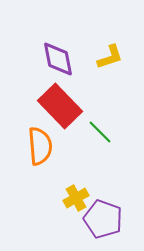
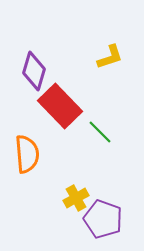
purple diamond: moved 24 px left, 12 px down; rotated 27 degrees clockwise
orange semicircle: moved 13 px left, 8 px down
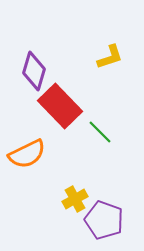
orange semicircle: rotated 69 degrees clockwise
yellow cross: moved 1 px left, 1 px down
purple pentagon: moved 1 px right, 1 px down
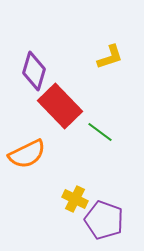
green line: rotated 8 degrees counterclockwise
yellow cross: rotated 35 degrees counterclockwise
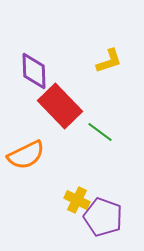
yellow L-shape: moved 1 px left, 4 px down
purple diamond: rotated 18 degrees counterclockwise
orange semicircle: moved 1 px left, 1 px down
yellow cross: moved 2 px right, 1 px down
purple pentagon: moved 1 px left, 3 px up
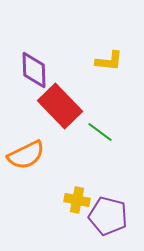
yellow L-shape: rotated 24 degrees clockwise
purple diamond: moved 1 px up
yellow cross: rotated 15 degrees counterclockwise
purple pentagon: moved 5 px right, 1 px up; rotated 6 degrees counterclockwise
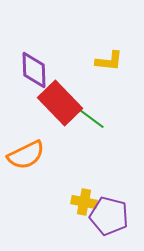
red rectangle: moved 3 px up
green line: moved 8 px left, 13 px up
yellow cross: moved 7 px right, 2 px down
purple pentagon: moved 1 px right
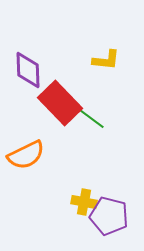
yellow L-shape: moved 3 px left, 1 px up
purple diamond: moved 6 px left
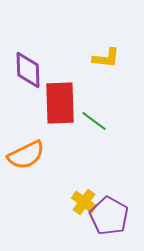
yellow L-shape: moved 2 px up
red rectangle: rotated 42 degrees clockwise
green line: moved 2 px right, 2 px down
yellow cross: rotated 25 degrees clockwise
purple pentagon: rotated 15 degrees clockwise
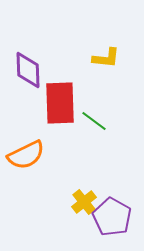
yellow cross: rotated 15 degrees clockwise
purple pentagon: moved 3 px right, 1 px down
